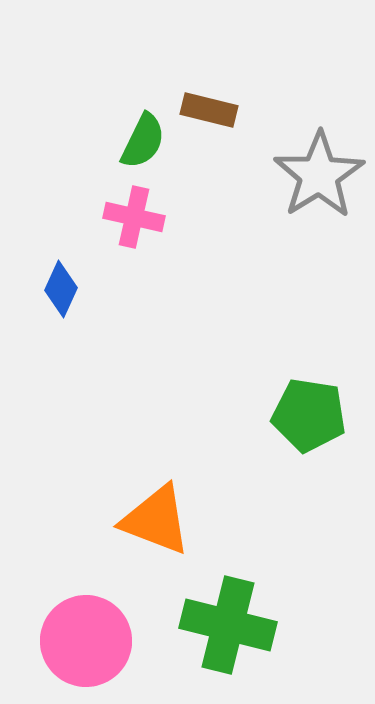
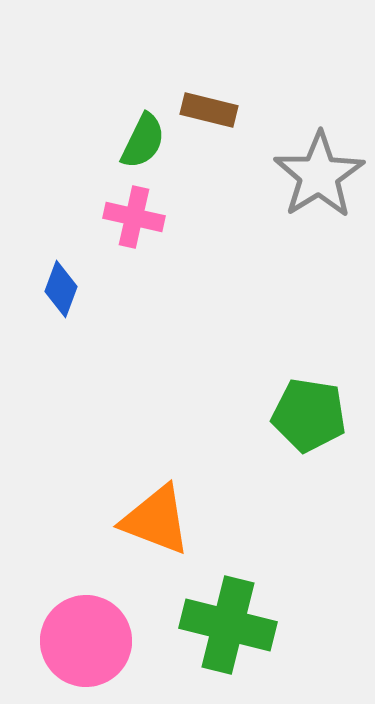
blue diamond: rotated 4 degrees counterclockwise
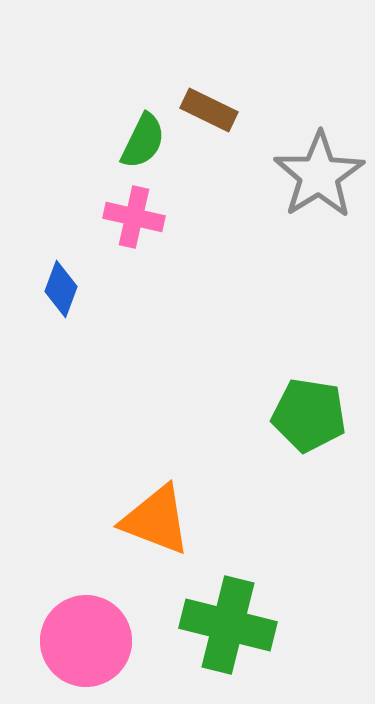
brown rectangle: rotated 12 degrees clockwise
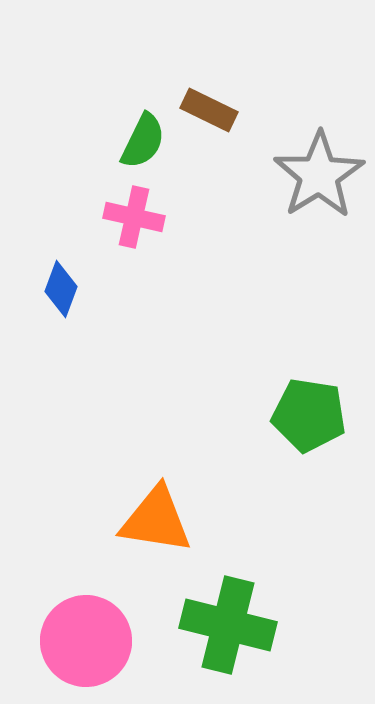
orange triangle: rotated 12 degrees counterclockwise
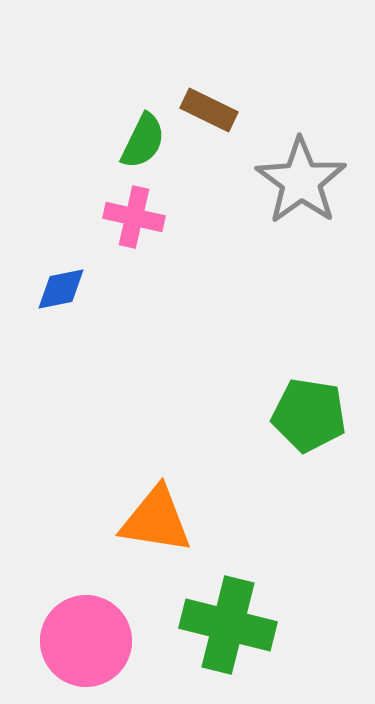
gray star: moved 18 px left, 6 px down; rotated 4 degrees counterclockwise
blue diamond: rotated 58 degrees clockwise
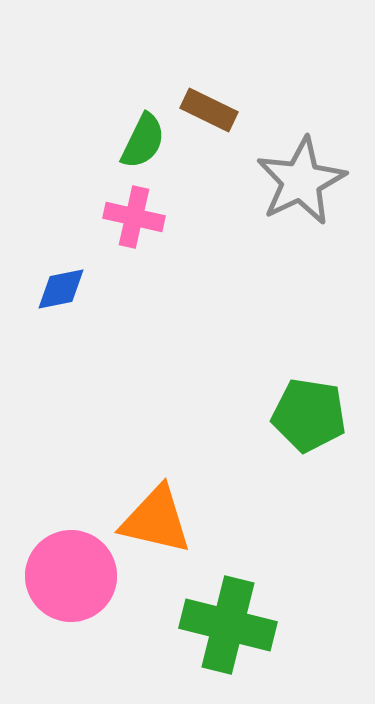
gray star: rotated 10 degrees clockwise
orange triangle: rotated 4 degrees clockwise
pink circle: moved 15 px left, 65 px up
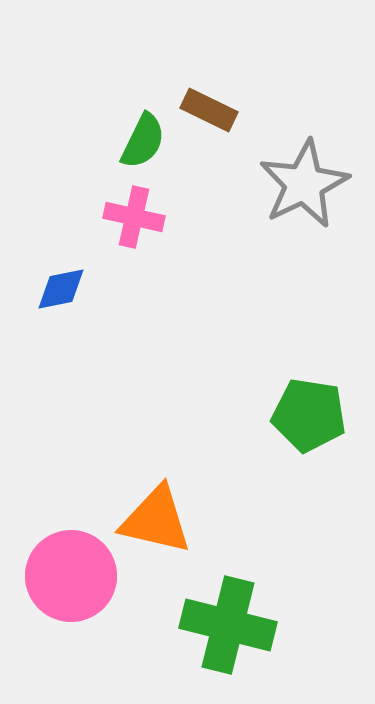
gray star: moved 3 px right, 3 px down
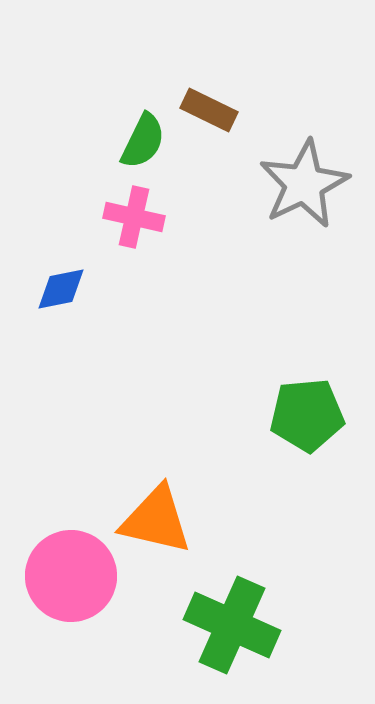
green pentagon: moved 2 px left; rotated 14 degrees counterclockwise
green cross: moved 4 px right; rotated 10 degrees clockwise
